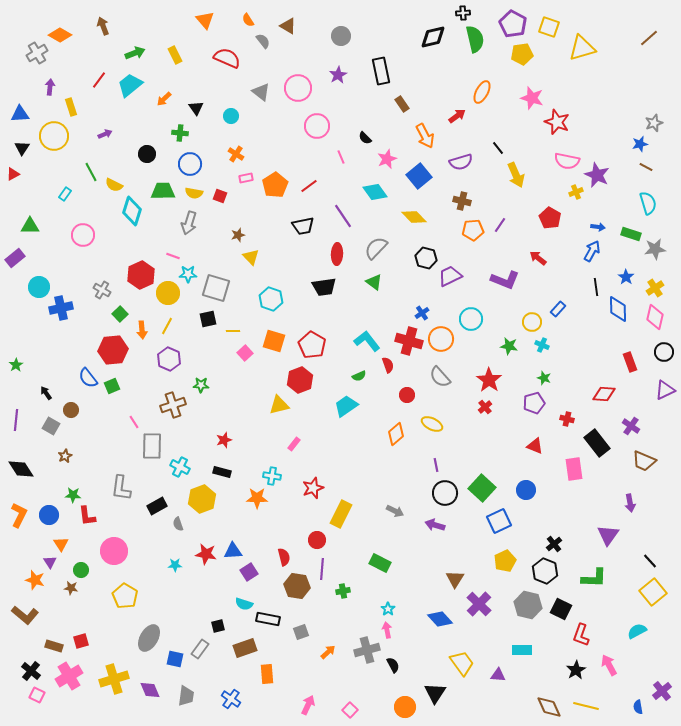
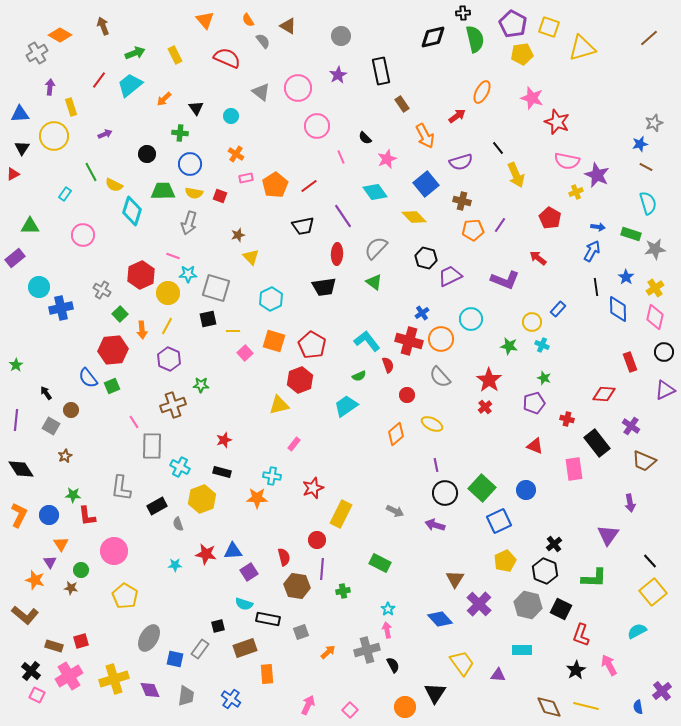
blue square at (419, 176): moved 7 px right, 8 px down
cyan hexagon at (271, 299): rotated 15 degrees clockwise
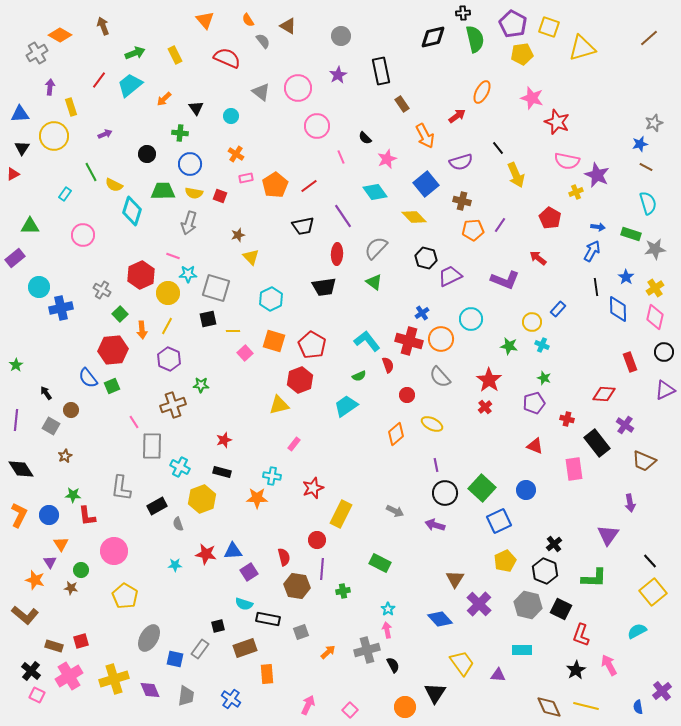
purple cross at (631, 426): moved 6 px left, 1 px up
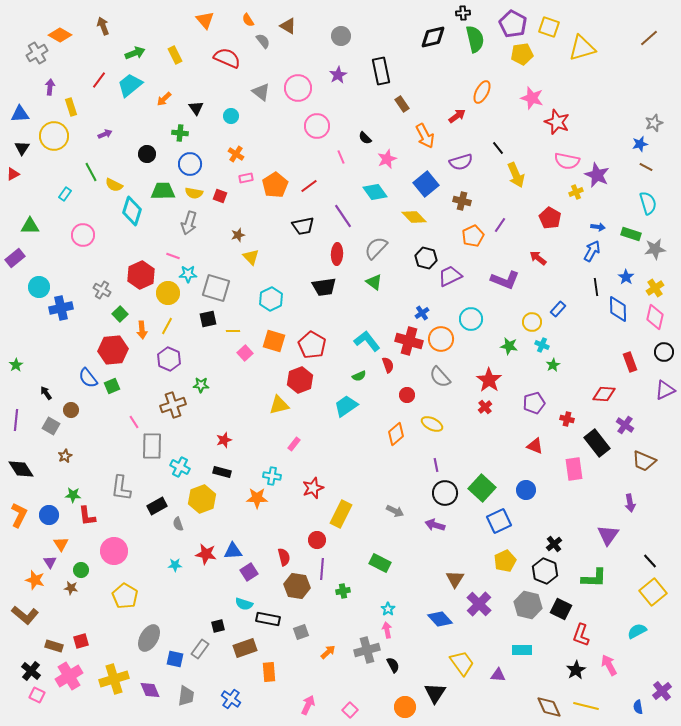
orange pentagon at (473, 230): moved 6 px down; rotated 20 degrees counterclockwise
green star at (544, 378): moved 9 px right, 13 px up; rotated 24 degrees clockwise
orange rectangle at (267, 674): moved 2 px right, 2 px up
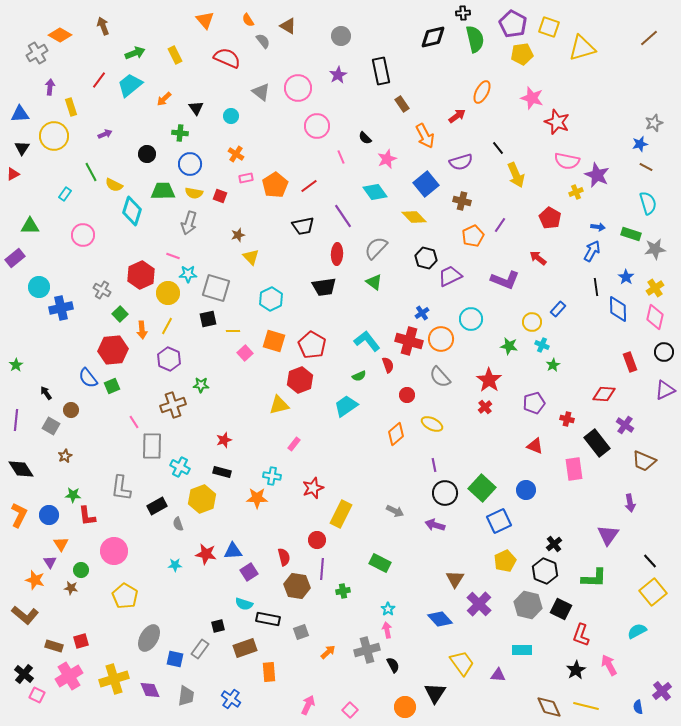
purple line at (436, 465): moved 2 px left
black cross at (31, 671): moved 7 px left, 3 px down
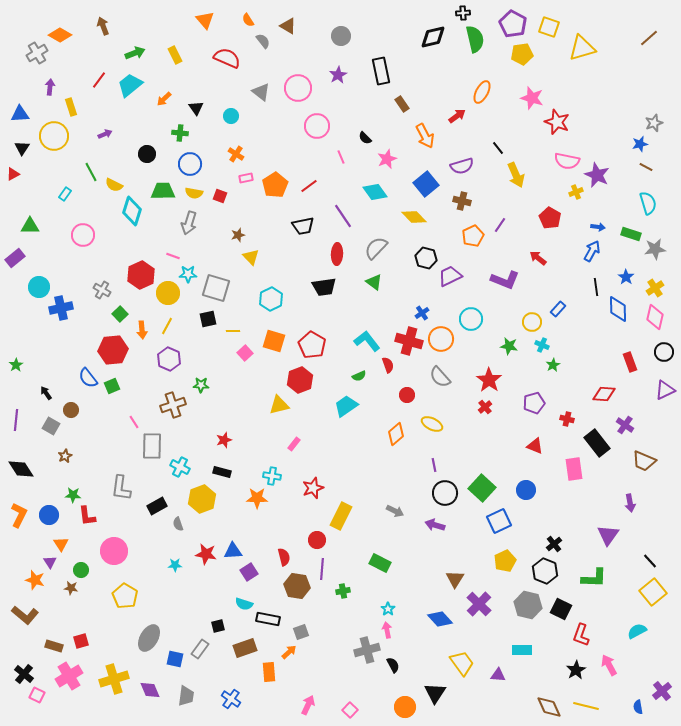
purple semicircle at (461, 162): moved 1 px right, 4 px down
yellow rectangle at (341, 514): moved 2 px down
orange arrow at (328, 652): moved 39 px left
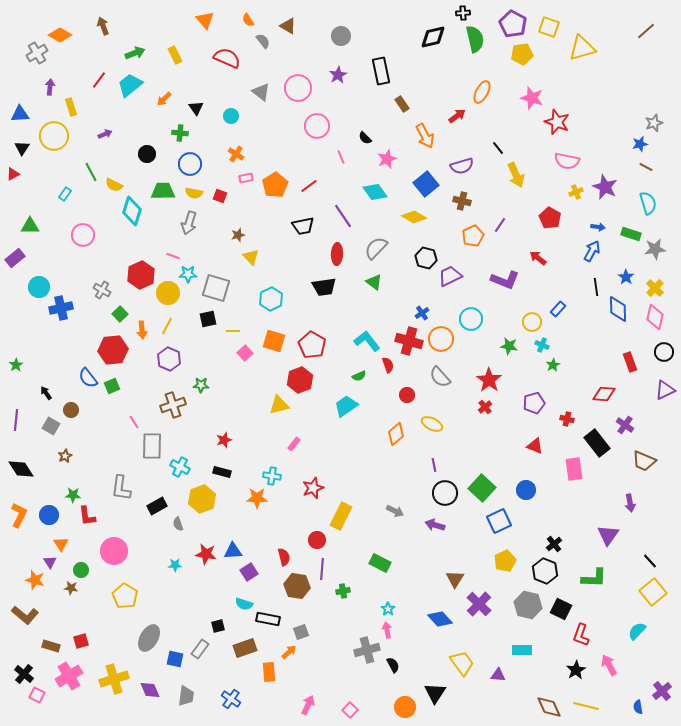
brown line at (649, 38): moved 3 px left, 7 px up
purple star at (597, 175): moved 8 px right, 12 px down
yellow diamond at (414, 217): rotated 15 degrees counterclockwise
yellow cross at (655, 288): rotated 12 degrees counterclockwise
cyan semicircle at (637, 631): rotated 18 degrees counterclockwise
brown rectangle at (54, 646): moved 3 px left
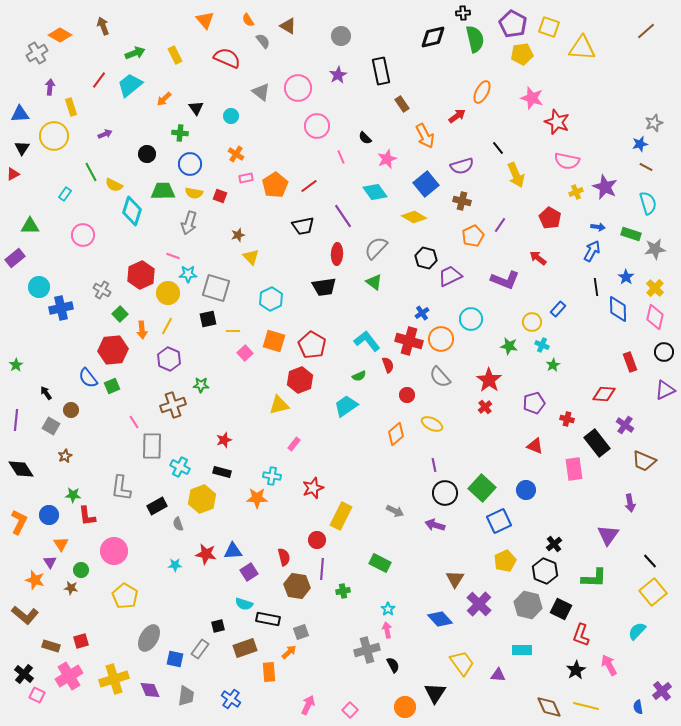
yellow triangle at (582, 48): rotated 20 degrees clockwise
orange L-shape at (19, 515): moved 7 px down
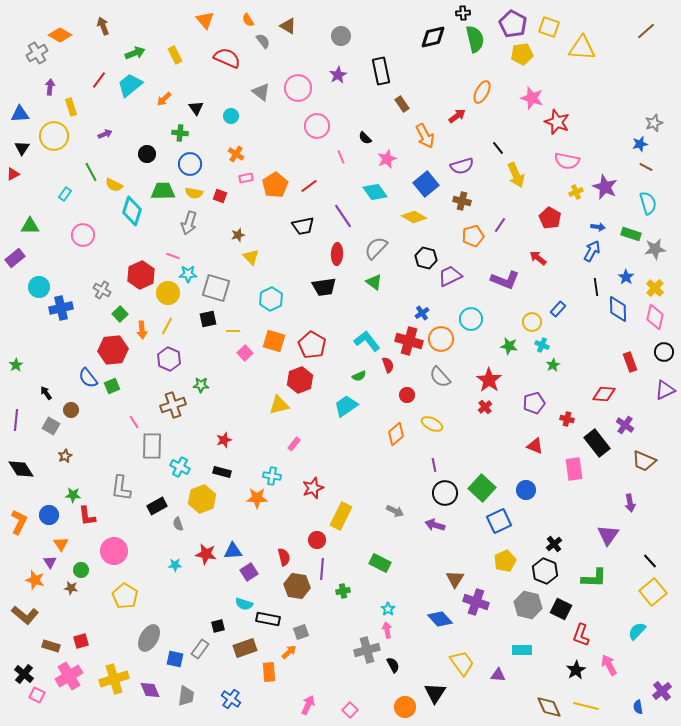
orange pentagon at (473, 236): rotated 10 degrees clockwise
purple cross at (479, 604): moved 3 px left, 2 px up; rotated 25 degrees counterclockwise
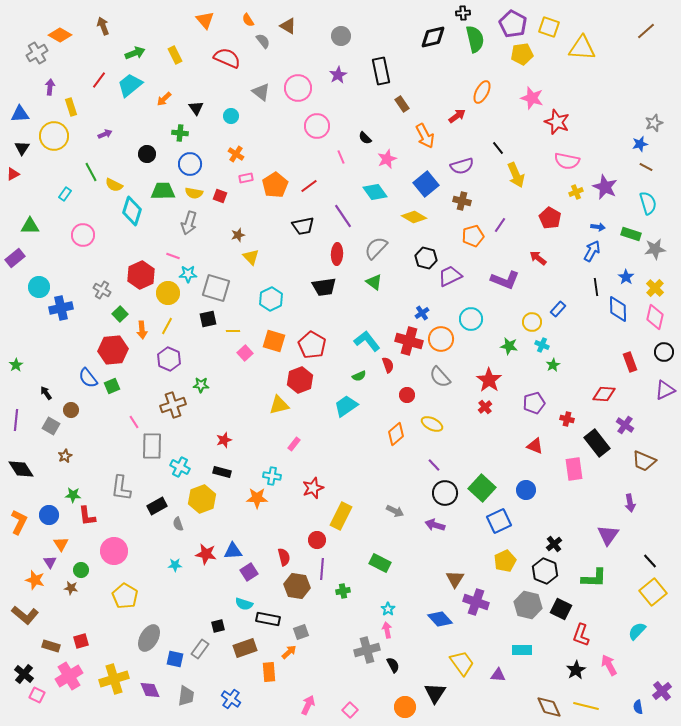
purple line at (434, 465): rotated 32 degrees counterclockwise
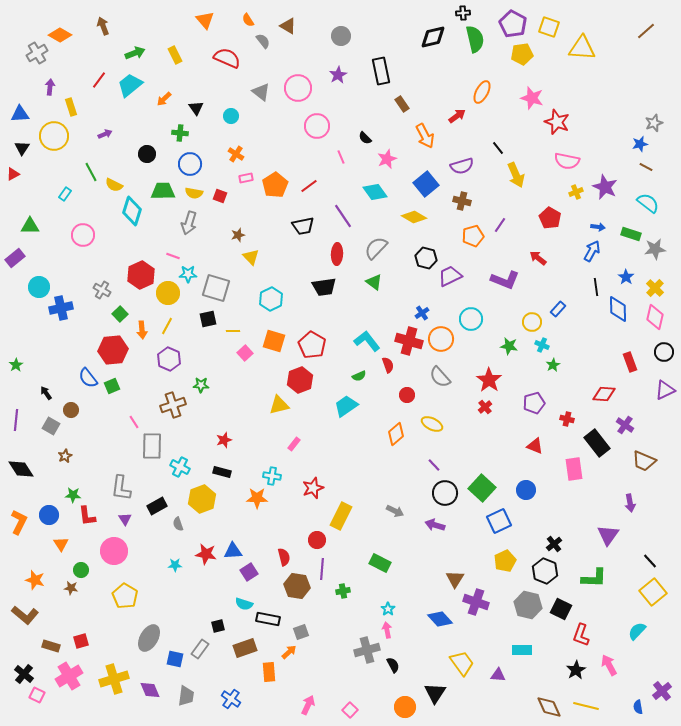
cyan semicircle at (648, 203): rotated 35 degrees counterclockwise
purple triangle at (50, 562): moved 75 px right, 43 px up
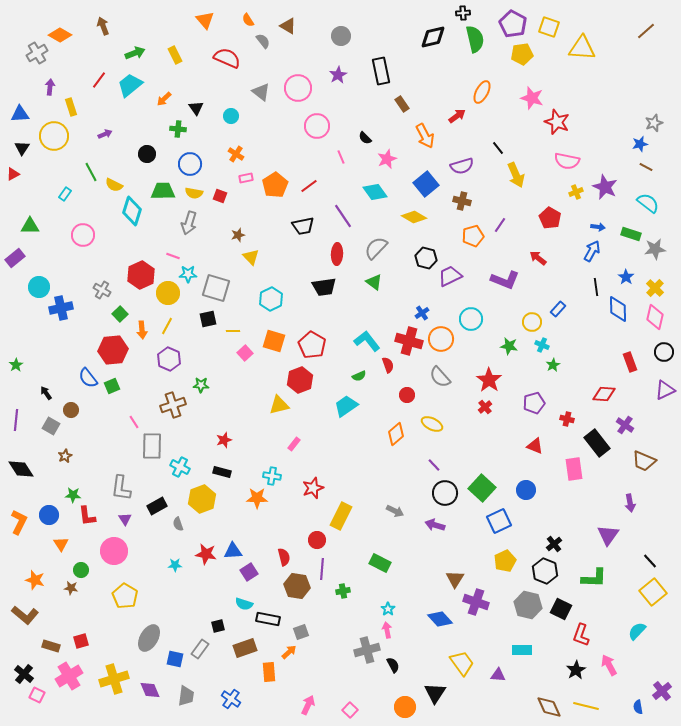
green cross at (180, 133): moved 2 px left, 4 px up
